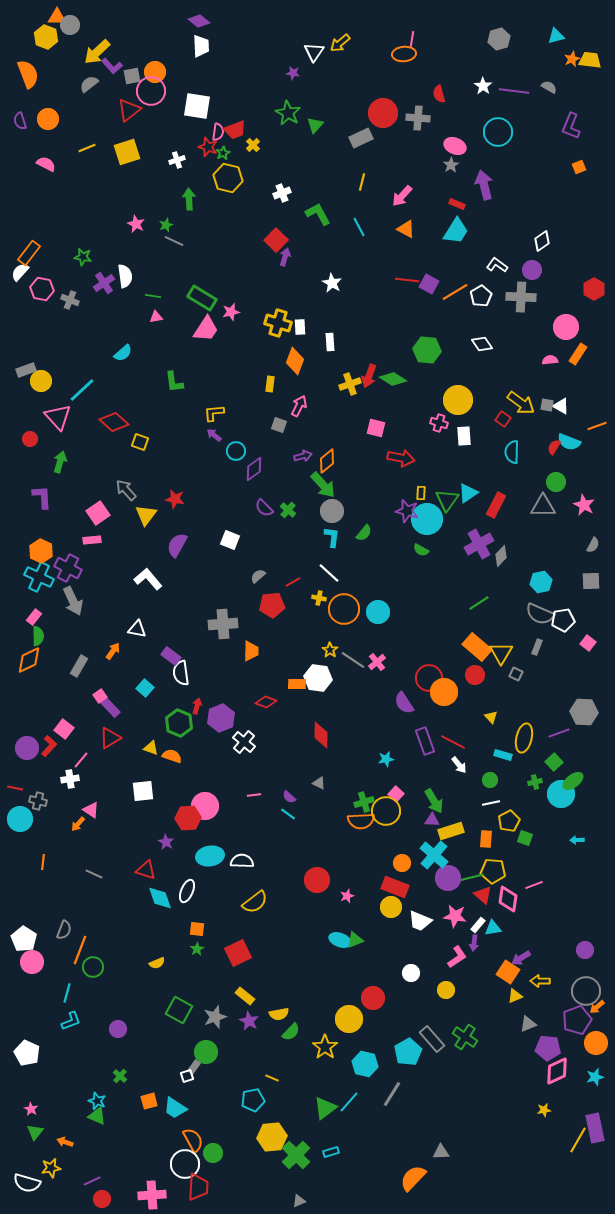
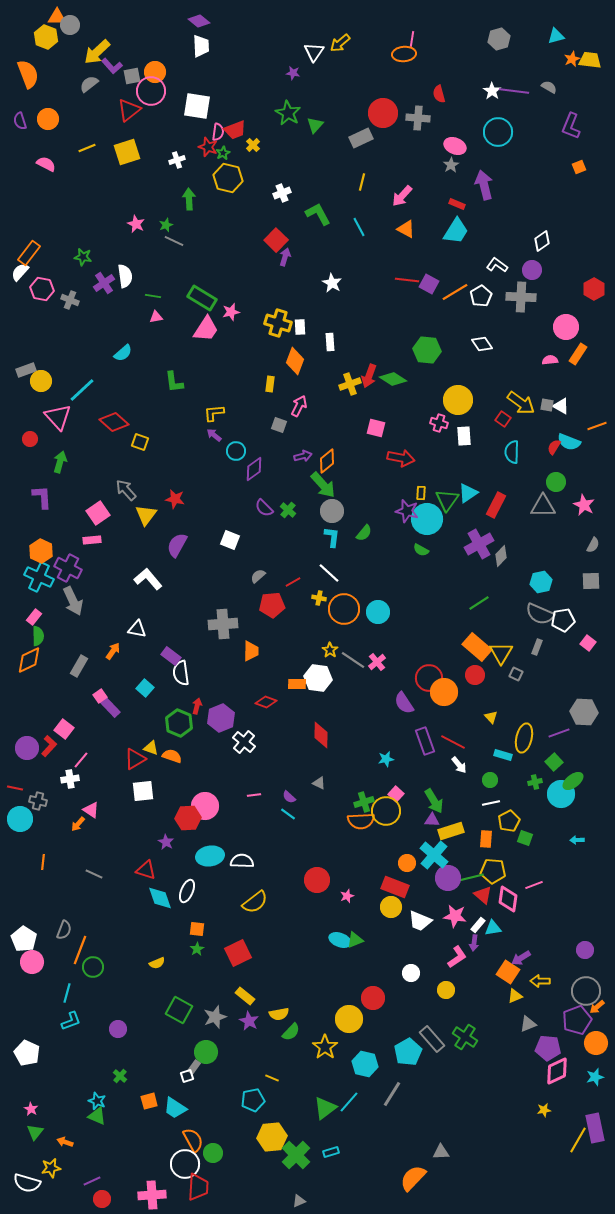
white star at (483, 86): moved 9 px right, 5 px down
red triangle at (110, 738): moved 25 px right, 21 px down
orange circle at (402, 863): moved 5 px right
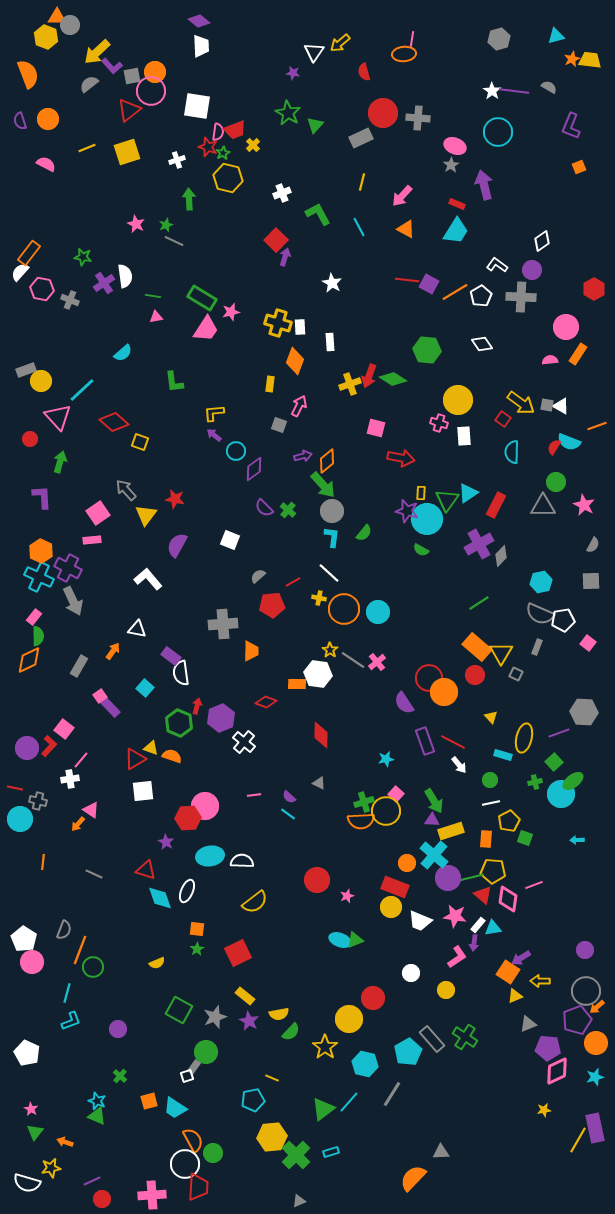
red semicircle at (439, 94): moved 75 px left, 22 px up
white hexagon at (318, 678): moved 4 px up
green triangle at (325, 1108): moved 2 px left, 1 px down
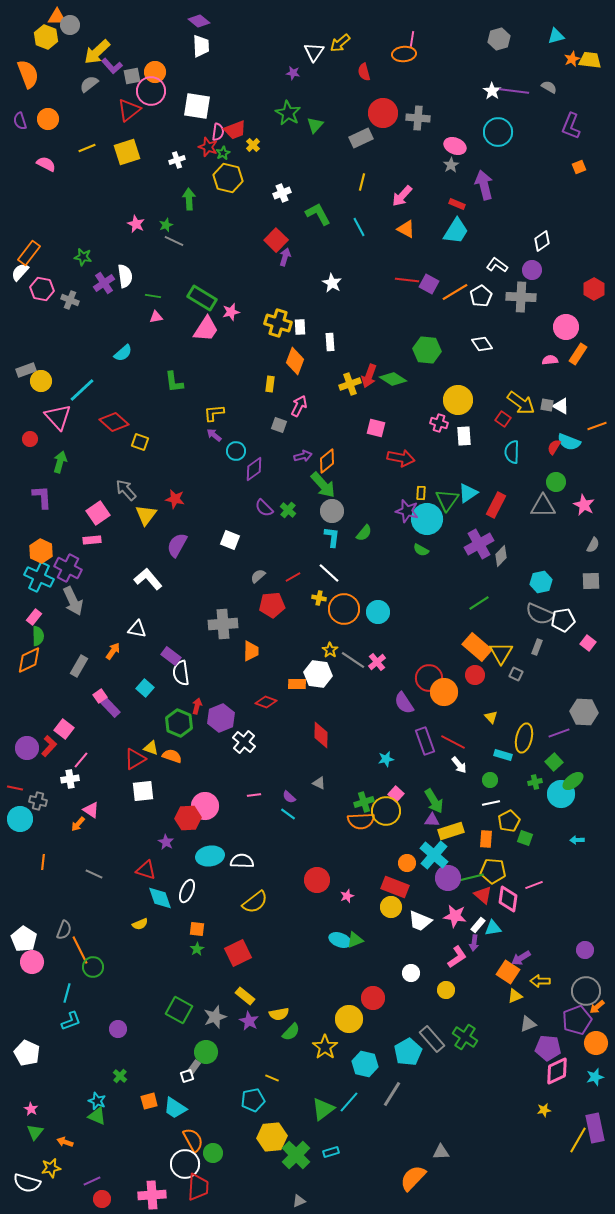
red line at (293, 582): moved 5 px up
orange line at (80, 950): rotated 48 degrees counterclockwise
yellow semicircle at (157, 963): moved 17 px left, 39 px up
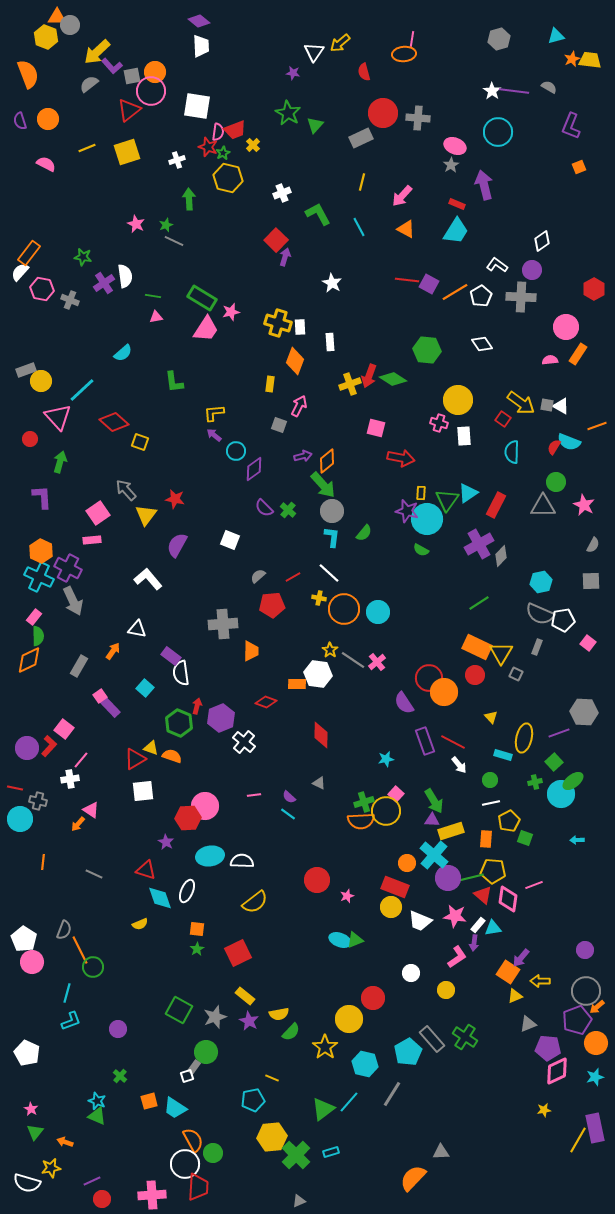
orange rectangle at (477, 647): rotated 16 degrees counterclockwise
purple arrow at (521, 958): rotated 18 degrees counterclockwise
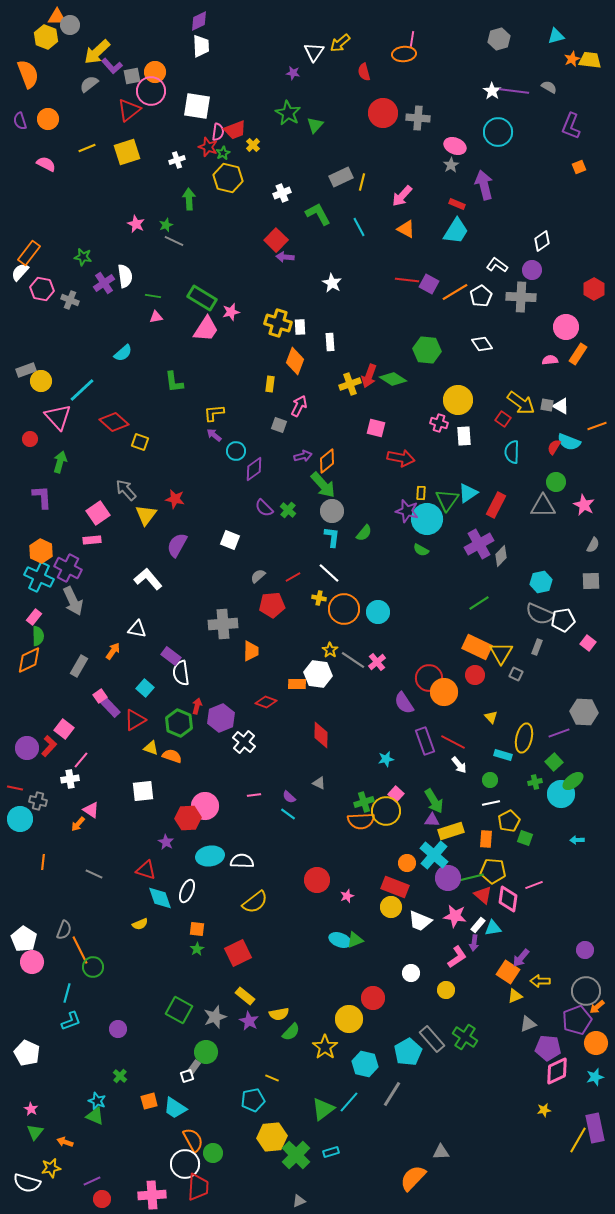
purple diamond at (199, 21): rotated 65 degrees counterclockwise
gray rectangle at (361, 138): moved 20 px left, 39 px down
purple arrow at (285, 257): rotated 102 degrees counterclockwise
red triangle at (135, 759): moved 39 px up
green triangle at (97, 1116): moved 2 px left
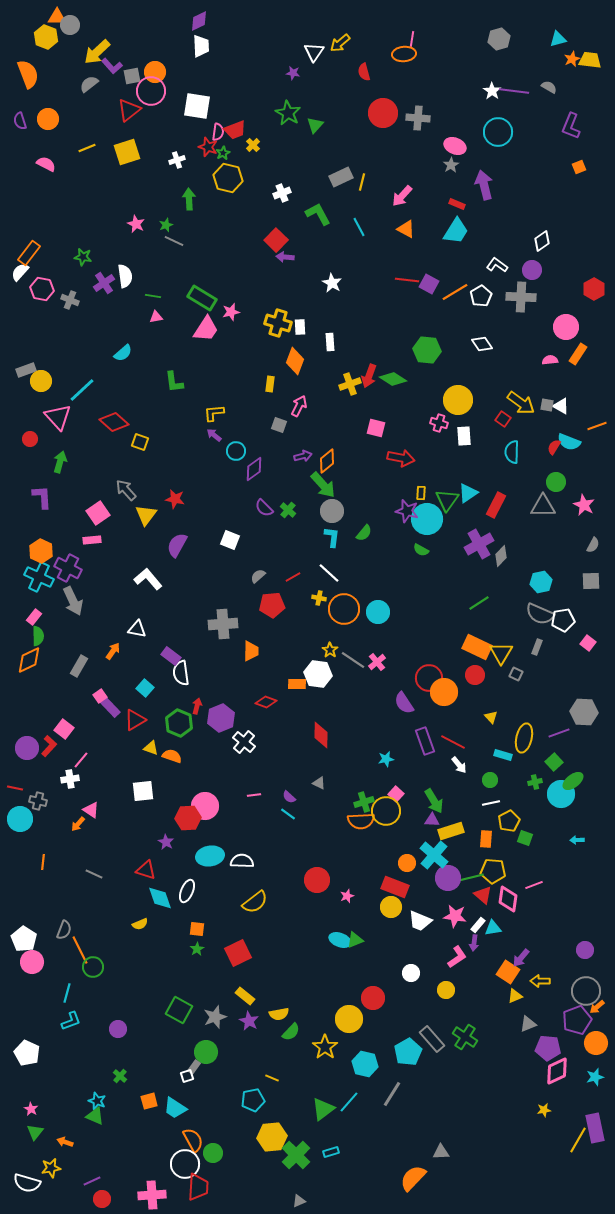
cyan triangle at (556, 36): moved 2 px right, 3 px down
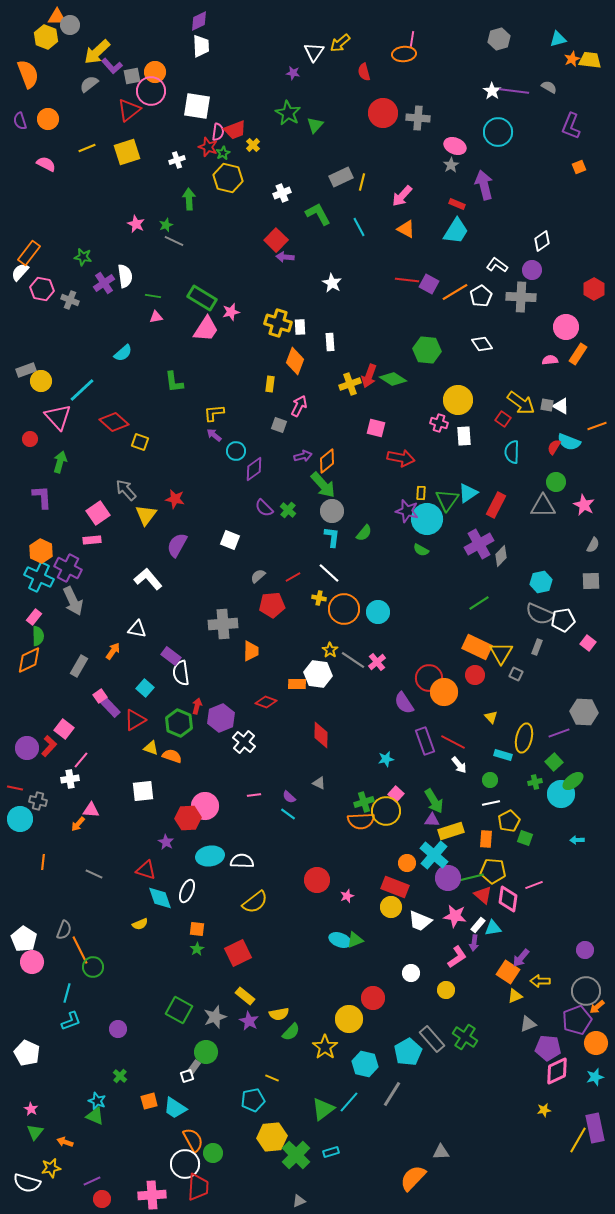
pink triangle at (91, 810): rotated 30 degrees counterclockwise
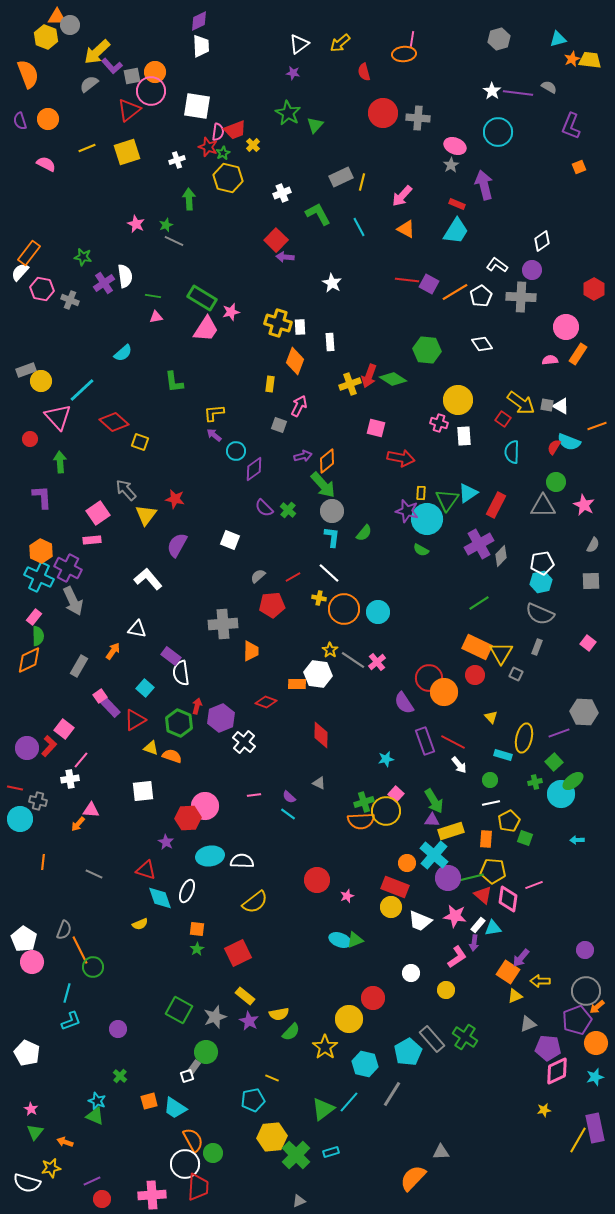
white triangle at (314, 52): moved 15 px left, 8 px up; rotated 20 degrees clockwise
purple line at (514, 91): moved 4 px right, 2 px down
green arrow at (60, 462): rotated 20 degrees counterclockwise
white pentagon at (563, 620): moved 21 px left, 57 px up
